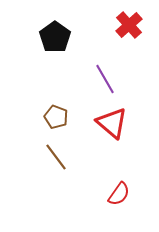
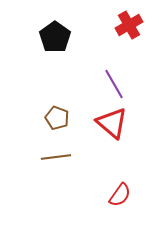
red cross: rotated 12 degrees clockwise
purple line: moved 9 px right, 5 px down
brown pentagon: moved 1 px right, 1 px down
brown line: rotated 60 degrees counterclockwise
red semicircle: moved 1 px right, 1 px down
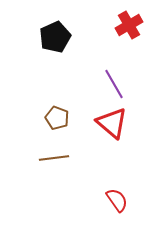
black pentagon: rotated 12 degrees clockwise
brown line: moved 2 px left, 1 px down
red semicircle: moved 3 px left, 5 px down; rotated 70 degrees counterclockwise
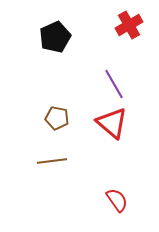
brown pentagon: rotated 10 degrees counterclockwise
brown line: moved 2 px left, 3 px down
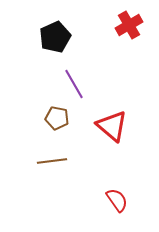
purple line: moved 40 px left
red triangle: moved 3 px down
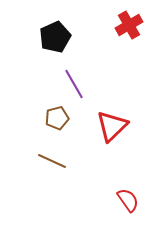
brown pentagon: rotated 25 degrees counterclockwise
red triangle: rotated 36 degrees clockwise
brown line: rotated 32 degrees clockwise
red semicircle: moved 11 px right
